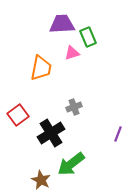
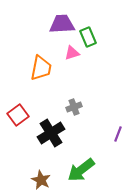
green arrow: moved 10 px right, 6 px down
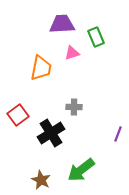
green rectangle: moved 8 px right
gray cross: rotated 21 degrees clockwise
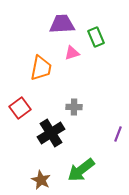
red square: moved 2 px right, 7 px up
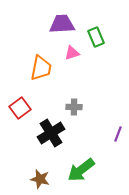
brown star: moved 1 px left, 1 px up; rotated 12 degrees counterclockwise
